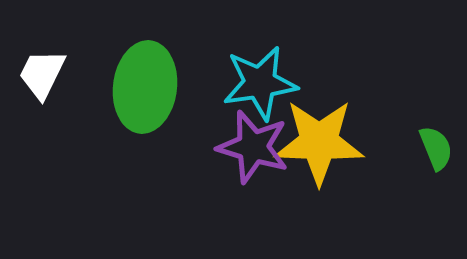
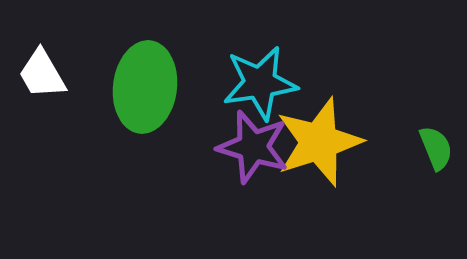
white trapezoid: rotated 56 degrees counterclockwise
yellow star: rotated 20 degrees counterclockwise
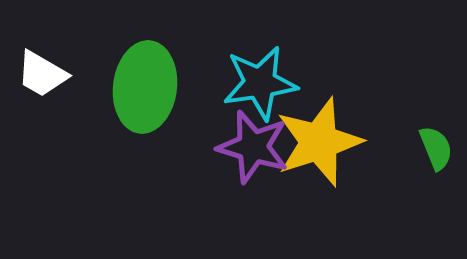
white trapezoid: rotated 30 degrees counterclockwise
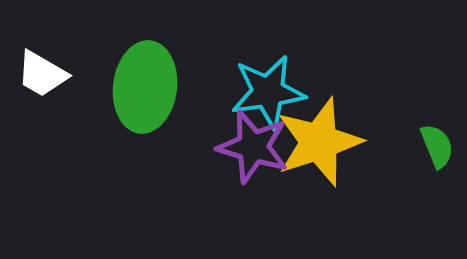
cyan star: moved 8 px right, 9 px down
green semicircle: moved 1 px right, 2 px up
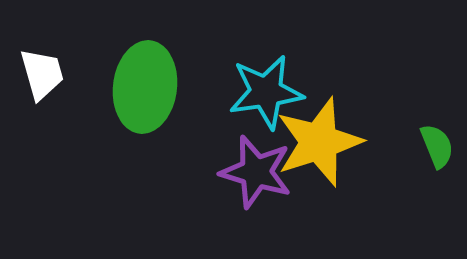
white trapezoid: rotated 136 degrees counterclockwise
cyan star: moved 2 px left
purple star: moved 3 px right, 25 px down
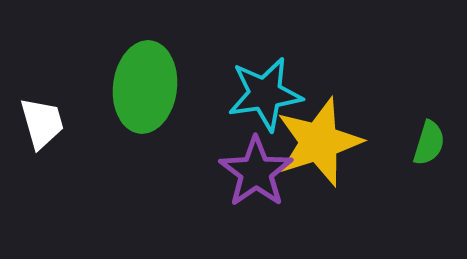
white trapezoid: moved 49 px down
cyan star: moved 1 px left, 2 px down
green semicircle: moved 8 px left, 3 px up; rotated 39 degrees clockwise
purple star: rotated 20 degrees clockwise
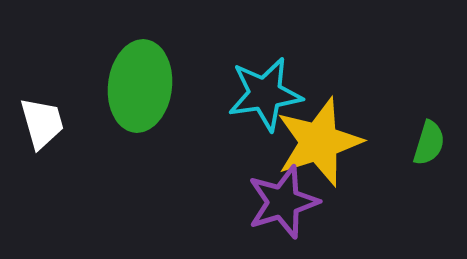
green ellipse: moved 5 px left, 1 px up
purple star: moved 27 px right, 30 px down; rotated 18 degrees clockwise
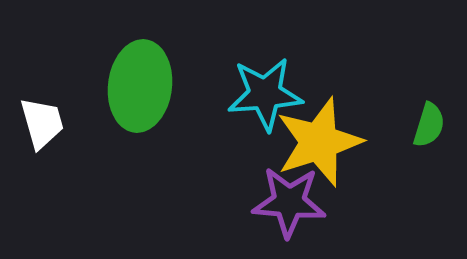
cyan star: rotated 4 degrees clockwise
green semicircle: moved 18 px up
purple star: moved 6 px right; rotated 22 degrees clockwise
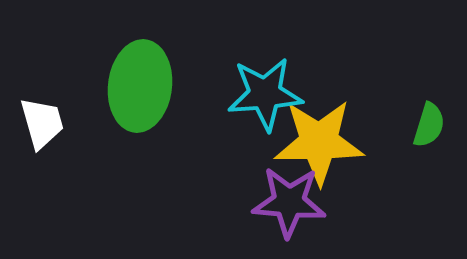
yellow star: rotated 18 degrees clockwise
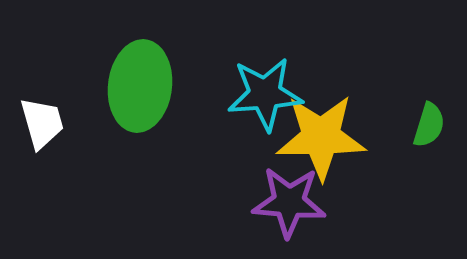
yellow star: moved 2 px right, 5 px up
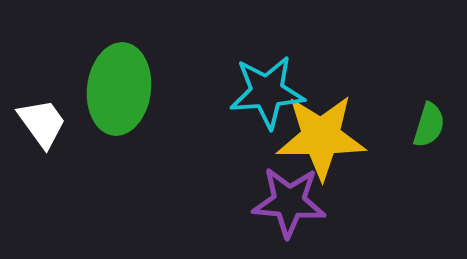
green ellipse: moved 21 px left, 3 px down
cyan star: moved 2 px right, 2 px up
white trapezoid: rotated 20 degrees counterclockwise
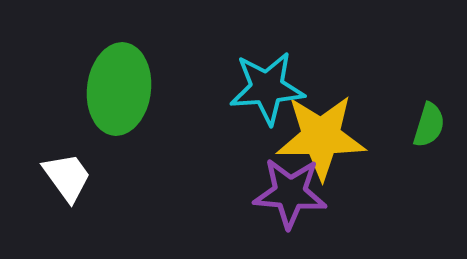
cyan star: moved 4 px up
white trapezoid: moved 25 px right, 54 px down
purple star: moved 1 px right, 9 px up
